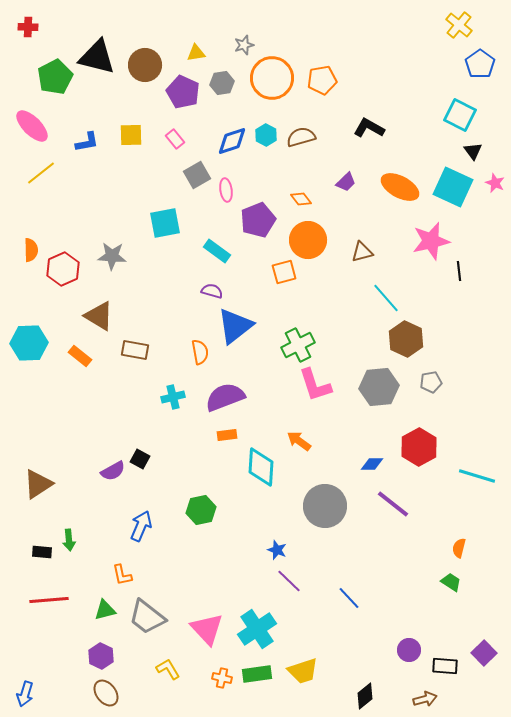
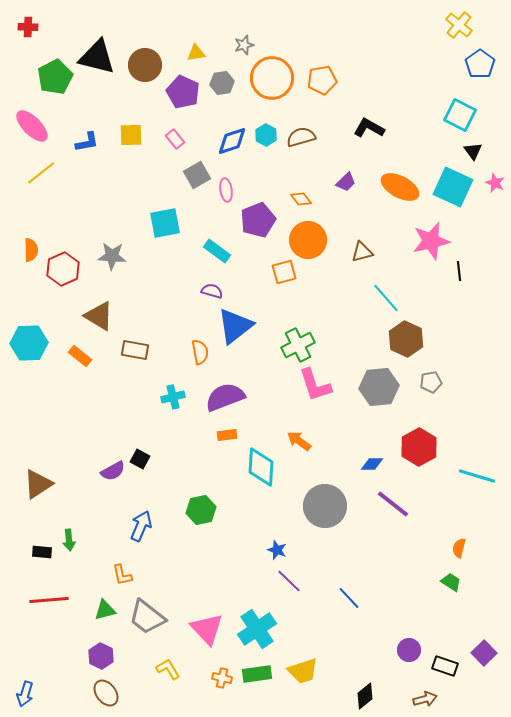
black rectangle at (445, 666): rotated 15 degrees clockwise
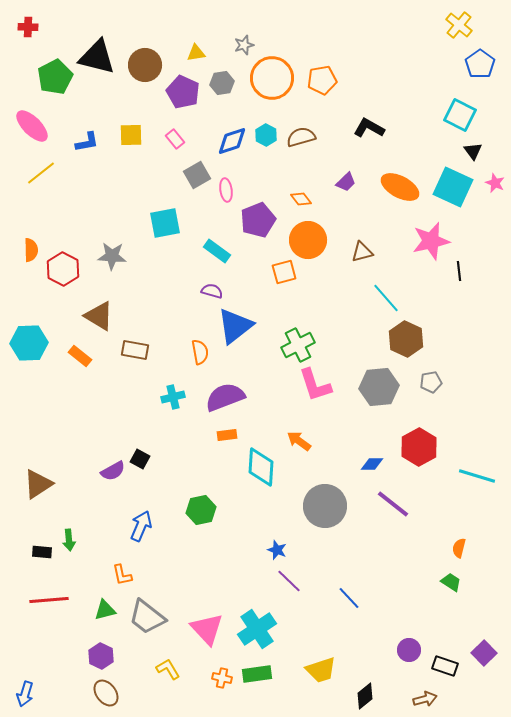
red hexagon at (63, 269): rotated 8 degrees counterclockwise
yellow trapezoid at (303, 671): moved 18 px right, 1 px up
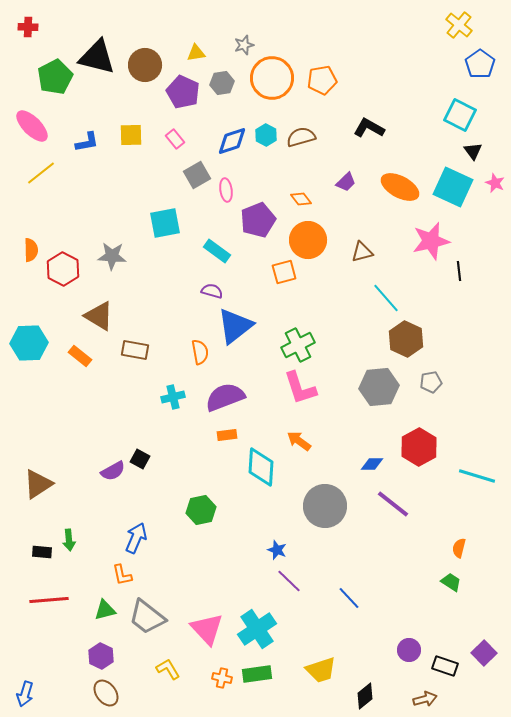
pink L-shape at (315, 385): moved 15 px left, 3 px down
blue arrow at (141, 526): moved 5 px left, 12 px down
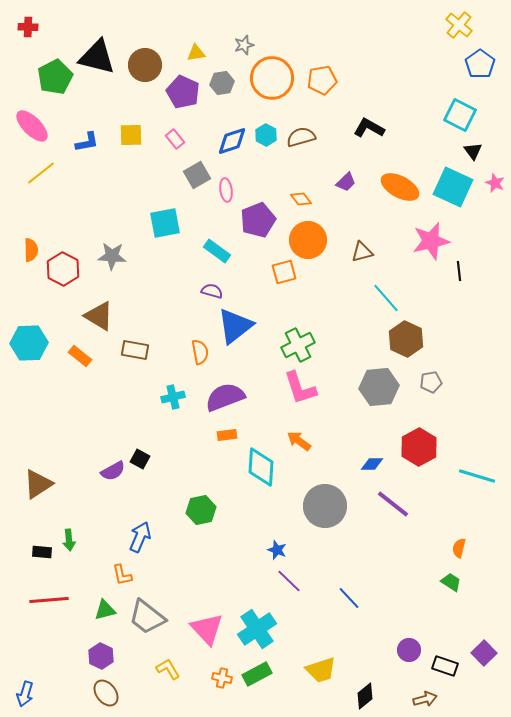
blue arrow at (136, 538): moved 4 px right, 1 px up
green rectangle at (257, 674): rotated 20 degrees counterclockwise
